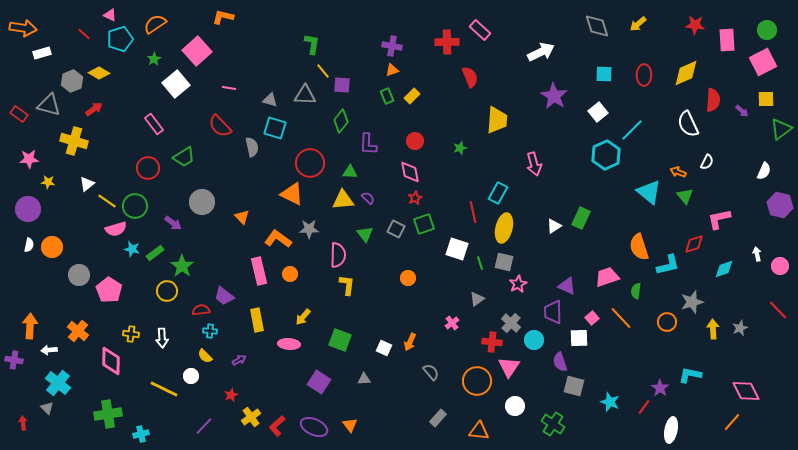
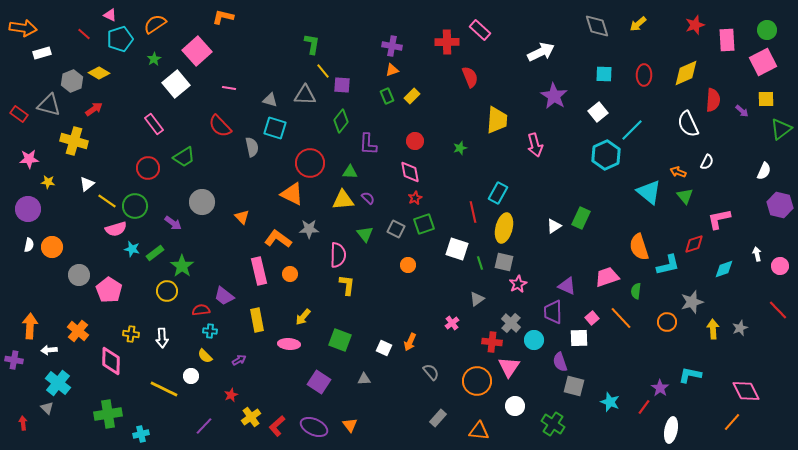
red star at (695, 25): rotated 24 degrees counterclockwise
pink arrow at (534, 164): moved 1 px right, 19 px up
orange circle at (408, 278): moved 13 px up
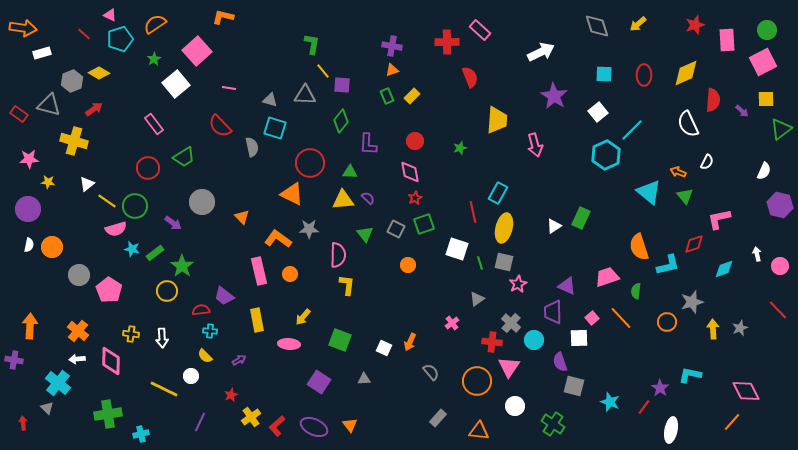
white arrow at (49, 350): moved 28 px right, 9 px down
purple line at (204, 426): moved 4 px left, 4 px up; rotated 18 degrees counterclockwise
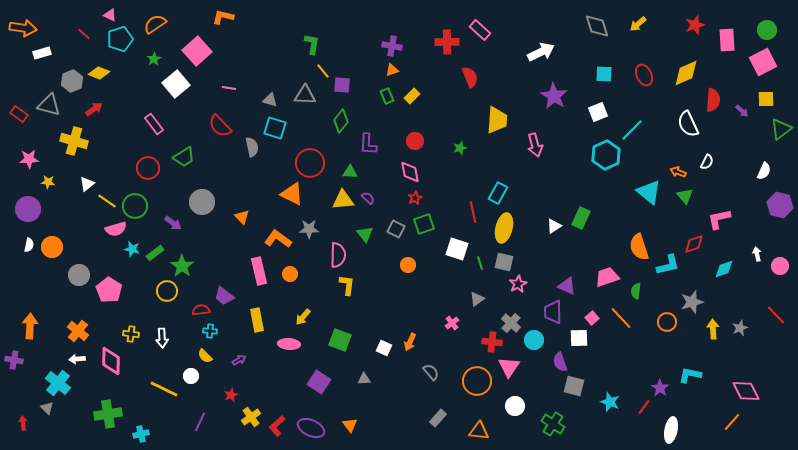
yellow diamond at (99, 73): rotated 10 degrees counterclockwise
red ellipse at (644, 75): rotated 25 degrees counterclockwise
white square at (598, 112): rotated 18 degrees clockwise
red line at (778, 310): moved 2 px left, 5 px down
purple ellipse at (314, 427): moved 3 px left, 1 px down
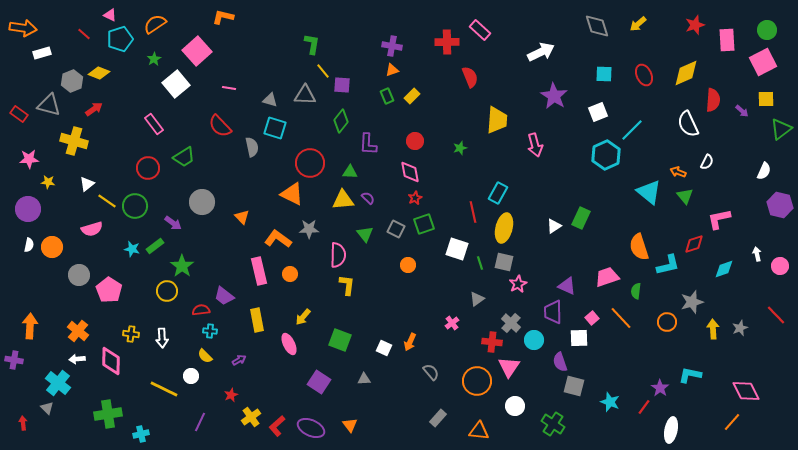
pink semicircle at (116, 229): moved 24 px left
green rectangle at (155, 253): moved 7 px up
pink ellipse at (289, 344): rotated 60 degrees clockwise
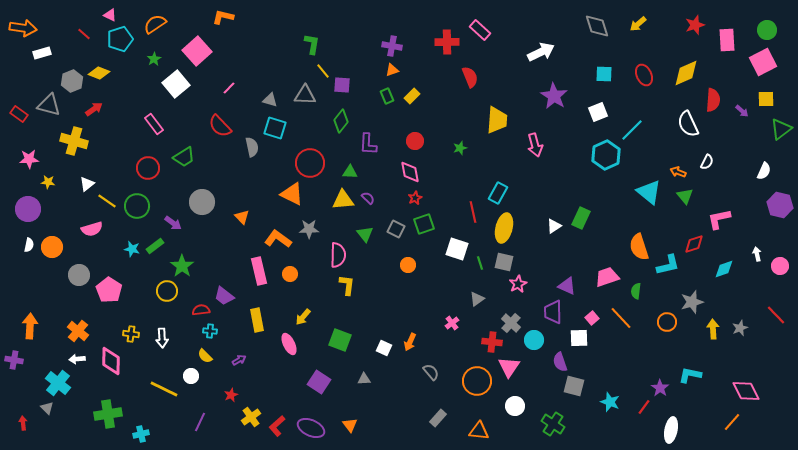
pink line at (229, 88): rotated 56 degrees counterclockwise
green circle at (135, 206): moved 2 px right
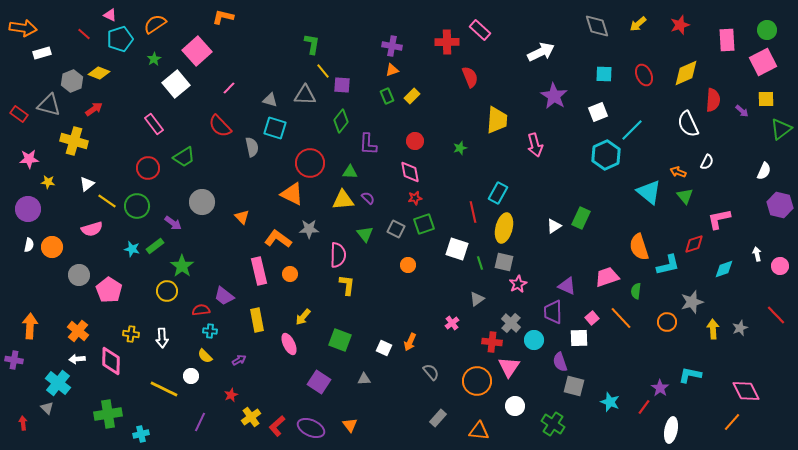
red star at (695, 25): moved 15 px left
red star at (415, 198): rotated 16 degrees clockwise
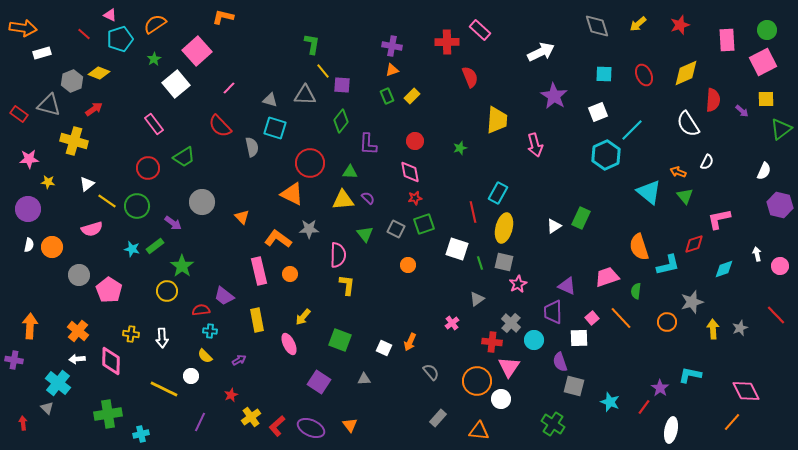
white semicircle at (688, 124): rotated 8 degrees counterclockwise
white circle at (515, 406): moved 14 px left, 7 px up
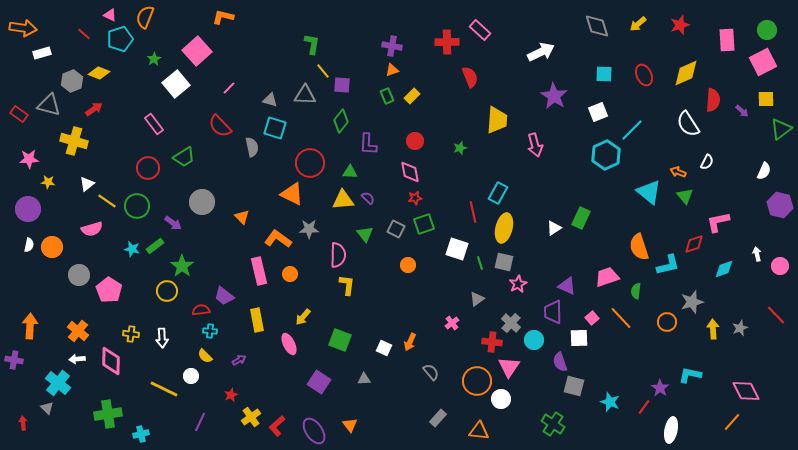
orange semicircle at (155, 24): moved 10 px left, 7 px up; rotated 35 degrees counterclockwise
pink L-shape at (719, 219): moved 1 px left, 3 px down
white triangle at (554, 226): moved 2 px down
purple ellipse at (311, 428): moved 3 px right, 3 px down; rotated 32 degrees clockwise
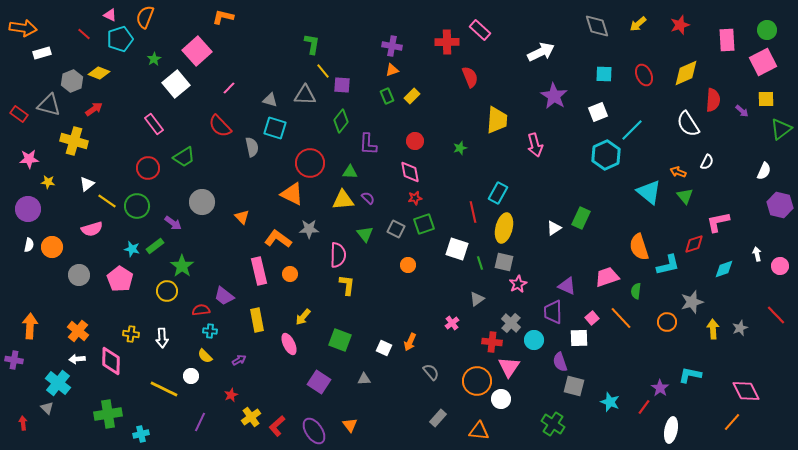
pink pentagon at (109, 290): moved 11 px right, 11 px up
